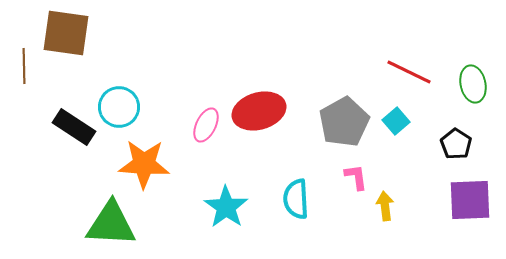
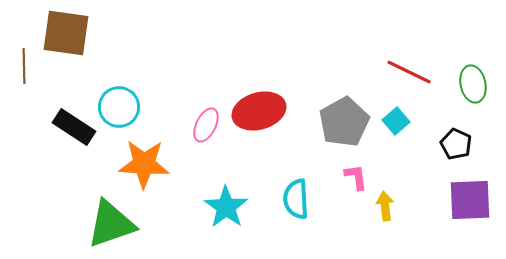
black pentagon: rotated 8 degrees counterclockwise
green triangle: rotated 22 degrees counterclockwise
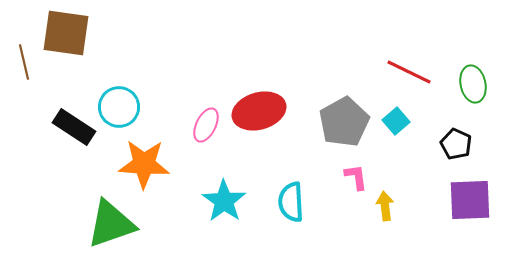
brown line: moved 4 px up; rotated 12 degrees counterclockwise
cyan semicircle: moved 5 px left, 3 px down
cyan star: moved 2 px left, 6 px up
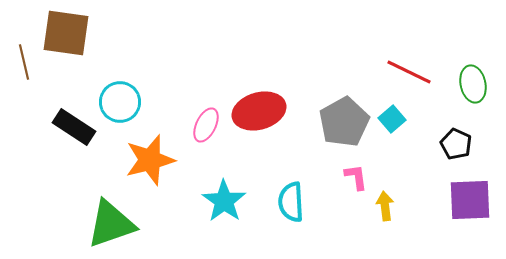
cyan circle: moved 1 px right, 5 px up
cyan square: moved 4 px left, 2 px up
orange star: moved 6 px right, 4 px up; rotated 18 degrees counterclockwise
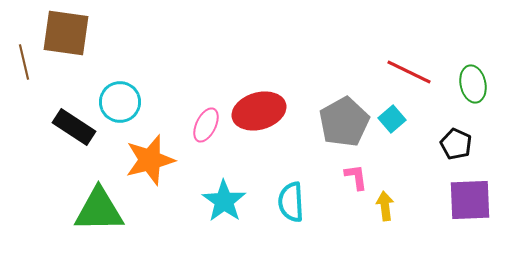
green triangle: moved 12 px left, 14 px up; rotated 18 degrees clockwise
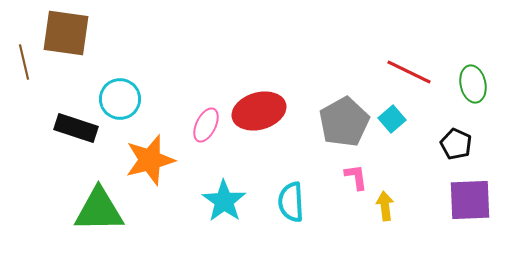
cyan circle: moved 3 px up
black rectangle: moved 2 px right, 1 px down; rotated 15 degrees counterclockwise
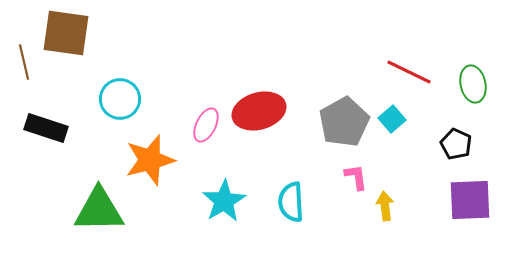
black rectangle: moved 30 px left
cyan star: rotated 6 degrees clockwise
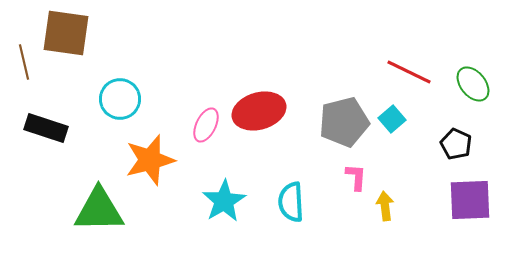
green ellipse: rotated 27 degrees counterclockwise
gray pentagon: rotated 15 degrees clockwise
pink L-shape: rotated 12 degrees clockwise
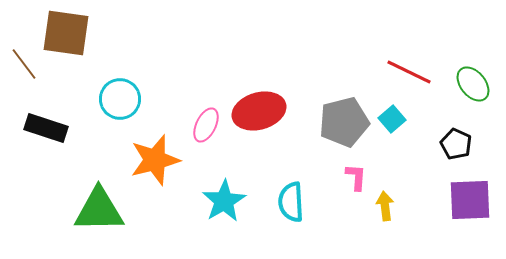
brown line: moved 2 px down; rotated 24 degrees counterclockwise
orange star: moved 5 px right
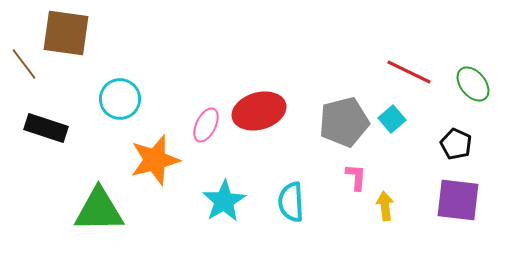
purple square: moved 12 px left; rotated 9 degrees clockwise
